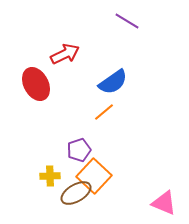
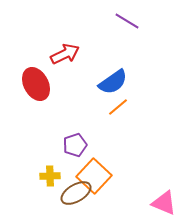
orange line: moved 14 px right, 5 px up
purple pentagon: moved 4 px left, 5 px up
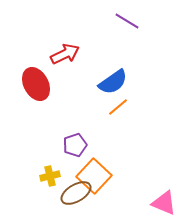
yellow cross: rotated 12 degrees counterclockwise
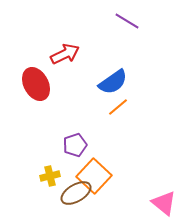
pink triangle: rotated 16 degrees clockwise
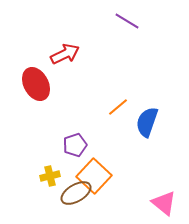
blue semicircle: moved 34 px right, 40 px down; rotated 144 degrees clockwise
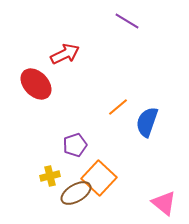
red ellipse: rotated 16 degrees counterclockwise
orange square: moved 5 px right, 2 px down
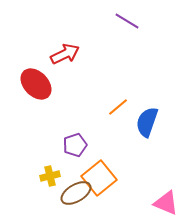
orange square: rotated 8 degrees clockwise
pink triangle: moved 2 px right; rotated 16 degrees counterclockwise
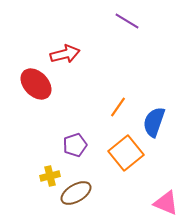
red arrow: rotated 12 degrees clockwise
orange line: rotated 15 degrees counterclockwise
blue semicircle: moved 7 px right
orange square: moved 27 px right, 25 px up
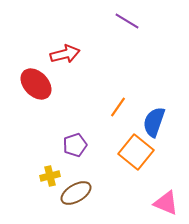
orange square: moved 10 px right, 1 px up; rotated 12 degrees counterclockwise
